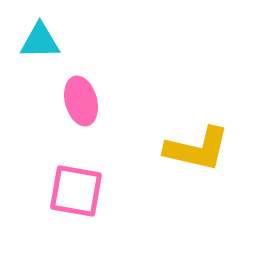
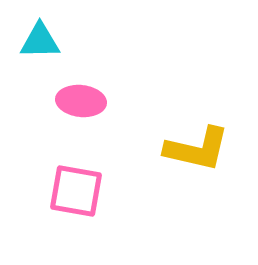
pink ellipse: rotated 69 degrees counterclockwise
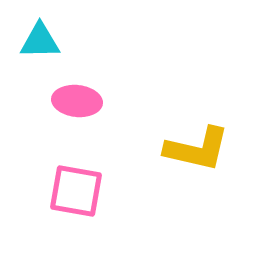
pink ellipse: moved 4 px left
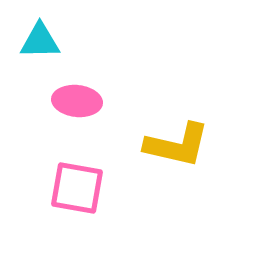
yellow L-shape: moved 20 px left, 4 px up
pink square: moved 1 px right, 3 px up
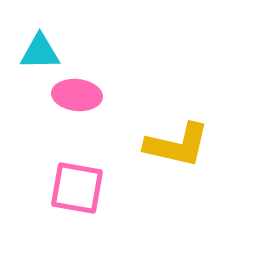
cyan triangle: moved 11 px down
pink ellipse: moved 6 px up
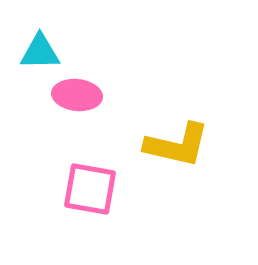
pink square: moved 13 px right, 1 px down
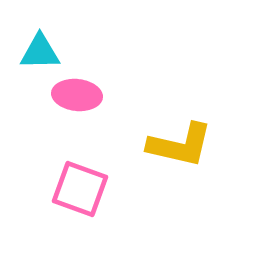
yellow L-shape: moved 3 px right
pink square: moved 10 px left; rotated 10 degrees clockwise
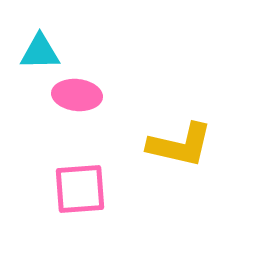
pink square: rotated 24 degrees counterclockwise
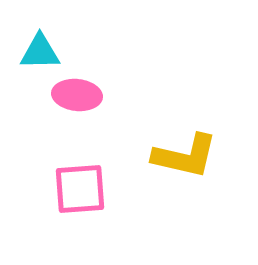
yellow L-shape: moved 5 px right, 11 px down
